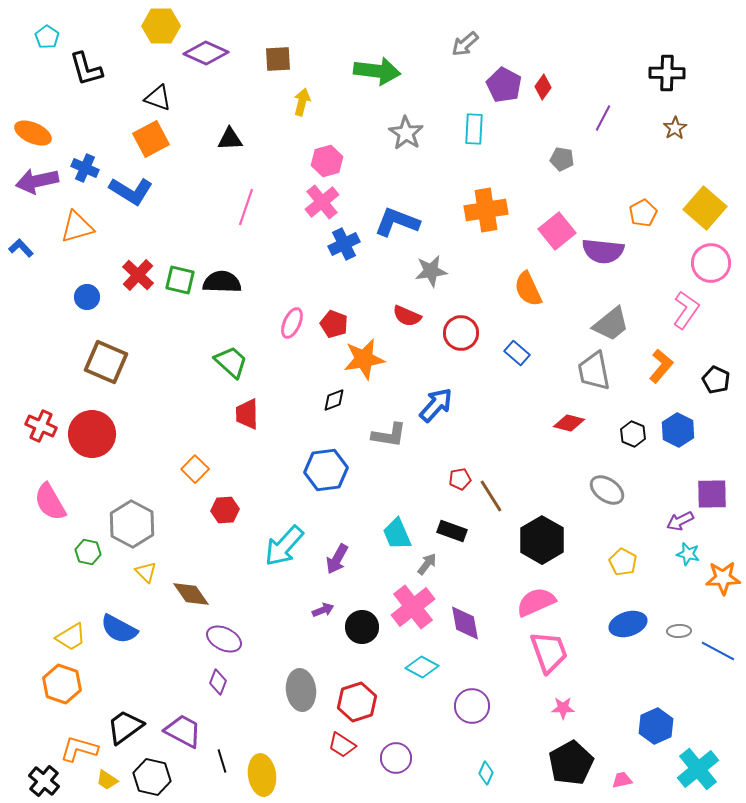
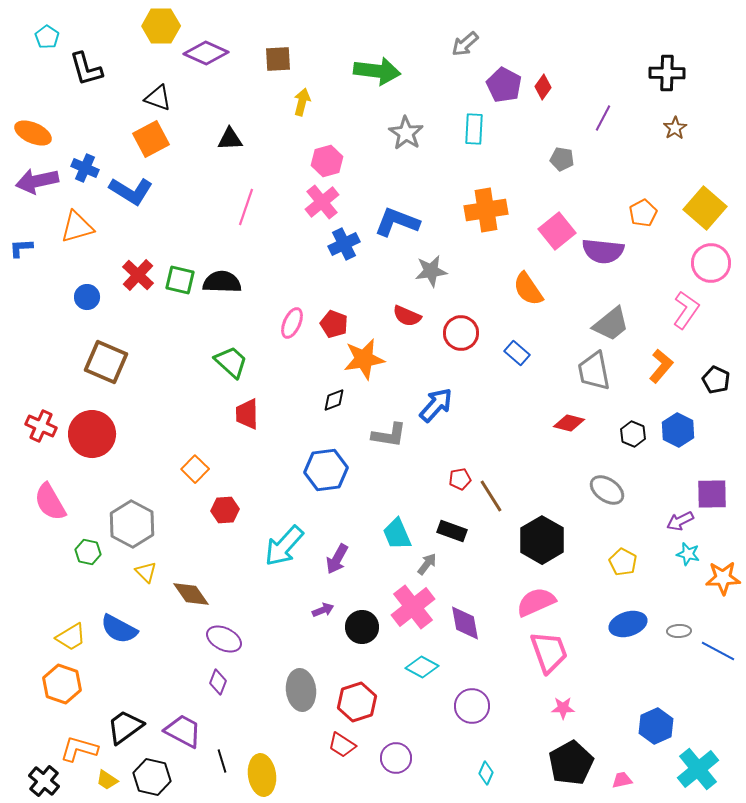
blue L-shape at (21, 248): rotated 50 degrees counterclockwise
orange semicircle at (528, 289): rotated 9 degrees counterclockwise
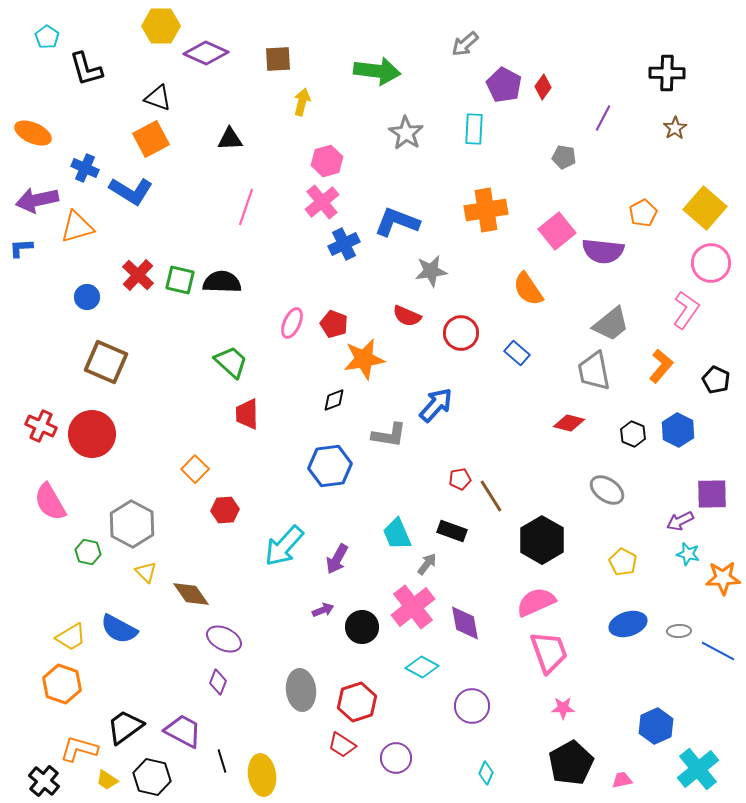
gray pentagon at (562, 159): moved 2 px right, 2 px up
purple arrow at (37, 181): moved 19 px down
blue hexagon at (326, 470): moved 4 px right, 4 px up
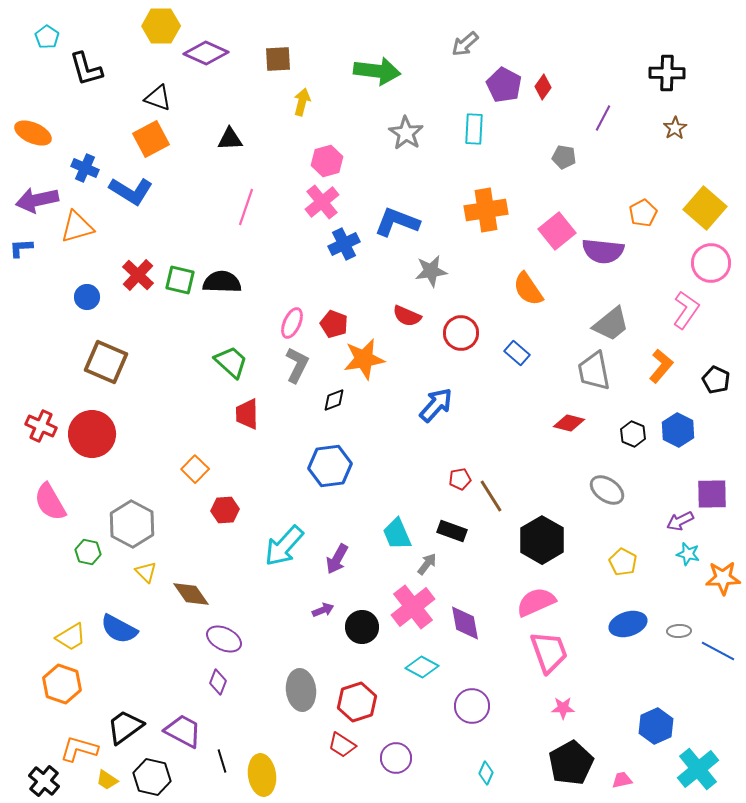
gray L-shape at (389, 435): moved 92 px left, 70 px up; rotated 72 degrees counterclockwise
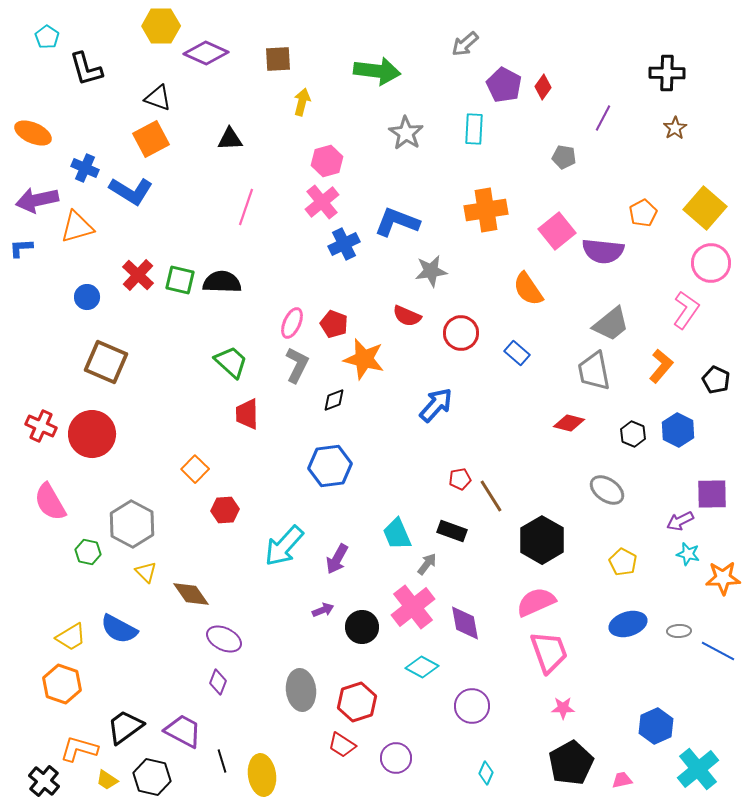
orange star at (364, 359): rotated 24 degrees clockwise
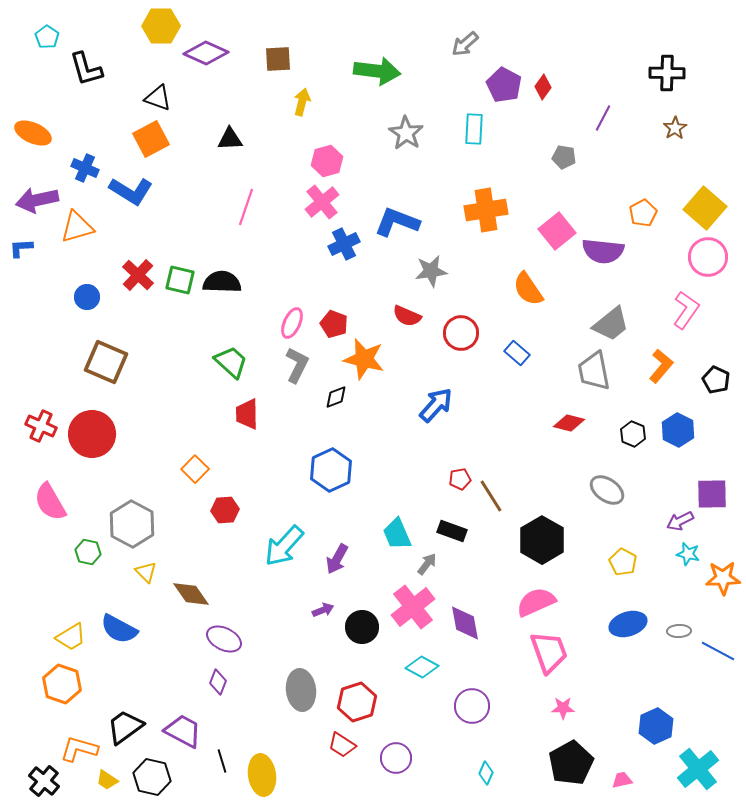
pink circle at (711, 263): moved 3 px left, 6 px up
black diamond at (334, 400): moved 2 px right, 3 px up
blue hexagon at (330, 466): moved 1 px right, 4 px down; rotated 18 degrees counterclockwise
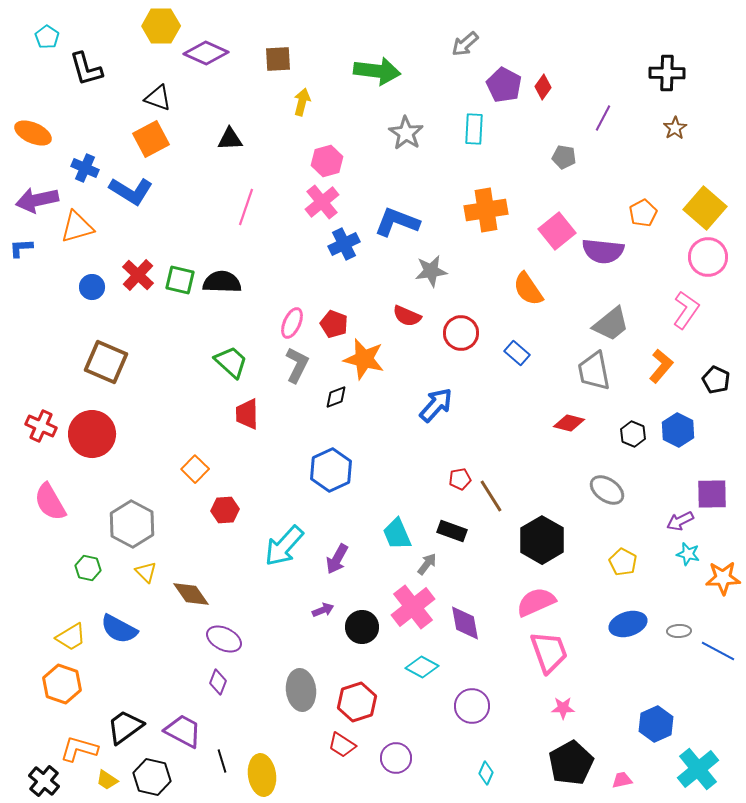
blue circle at (87, 297): moved 5 px right, 10 px up
green hexagon at (88, 552): moved 16 px down
blue hexagon at (656, 726): moved 2 px up
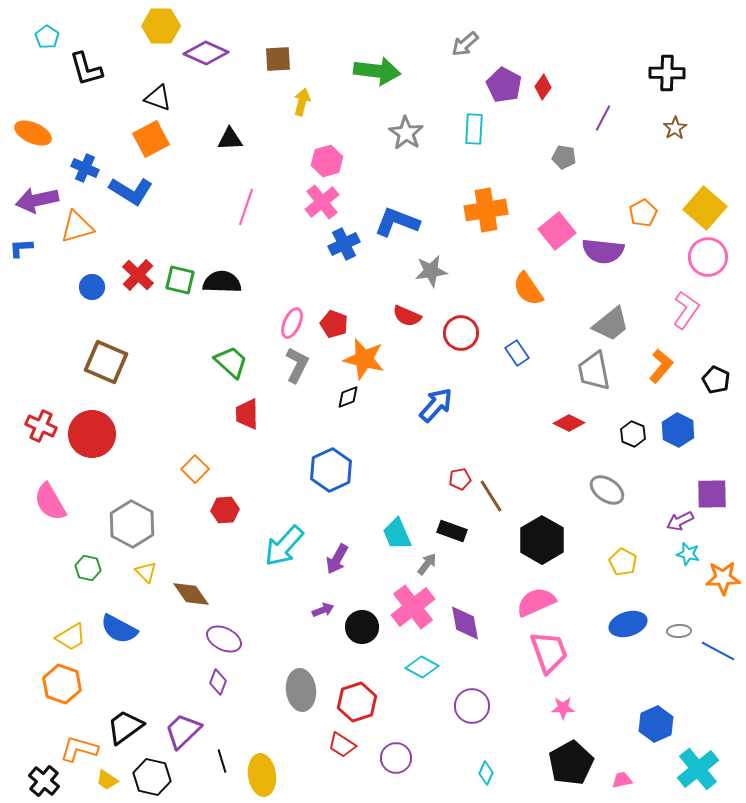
blue rectangle at (517, 353): rotated 15 degrees clockwise
black diamond at (336, 397): moved 12 px right
red diamond at (569, 423): rotated 12 degrees clockwise
purple trapezoid at (183, 731): rotated 72 degrees counterclockwise
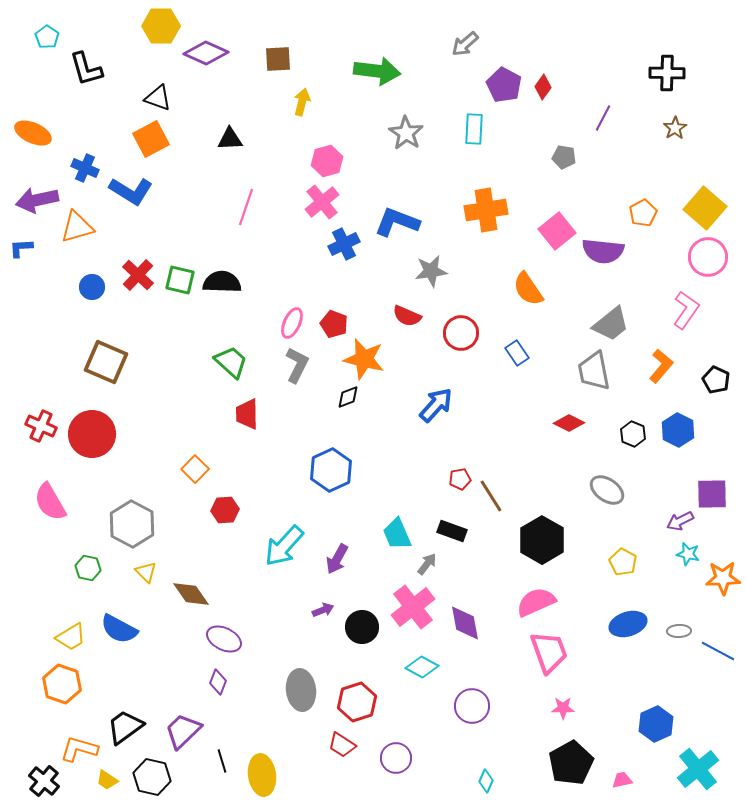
cyan diamond at (486, 773): moved 8 px down
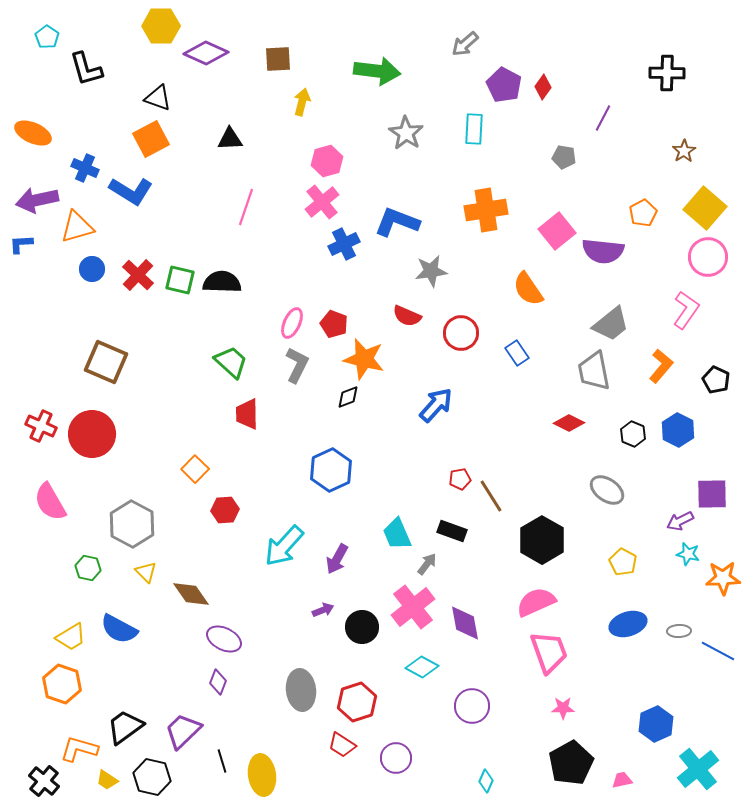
brown star at (675, 128): moved 9 px right, 23 px down
blue L-shape at (21, 248): moved 4 px up
blue circle at (92, 287): moved 18 px up
